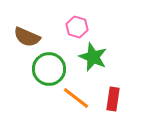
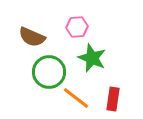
pink hexagon: rotated 20 degrees counterclockwise
brown semicircle: moved 5 px right
green star: moved 1 px left, 1 px down
green circle: moved 3 px down
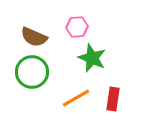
brown semicircle: moved 2 px right
green circle: moved 17 px left
orange line: rotated 68 degrees counterclockwise
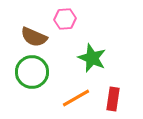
pink hexagon: moved 12 px left, 8 px up
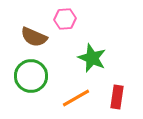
green circle: moved 1 px left, 4 px down
red rectangle: moved 4 px right, 2 px up
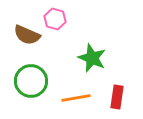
pink hexagon: moved 10 px left; rotated 20 degrees clockwise
brown semicircle: moved 7 px left, 2 px up
green circle: moved 5 px down
orange line: rotated 20 degrees clockwise
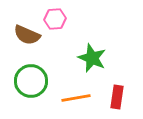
pink hexagon: rotated 20 degrees counterclockwise
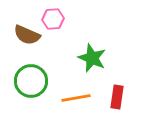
pink hexagon: moved 2 px left
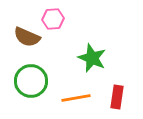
brown semicircle: moved 2 px down
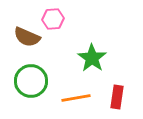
green star: rotated 12 degrees clockwise
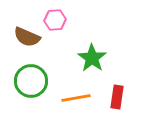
pink hexagon: moved 2 px right, 1 px down
